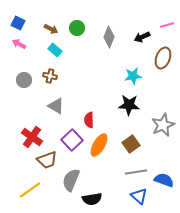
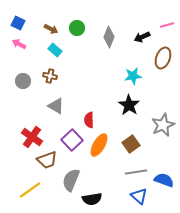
gray circle: moved 1 px left, 1 px down
black star: rotated 30 degrees clockwise
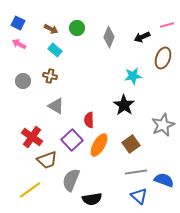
black star: moved 5 px left
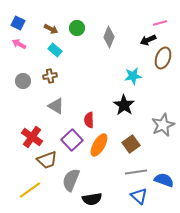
pink line: moved 7 px left, 2 px up
black arrow: moved 6 px right, 3 px down
brown cross: rotated 24 degrees counterclockwise
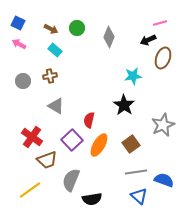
red semicircle: rotated 14 degrees clockwise
